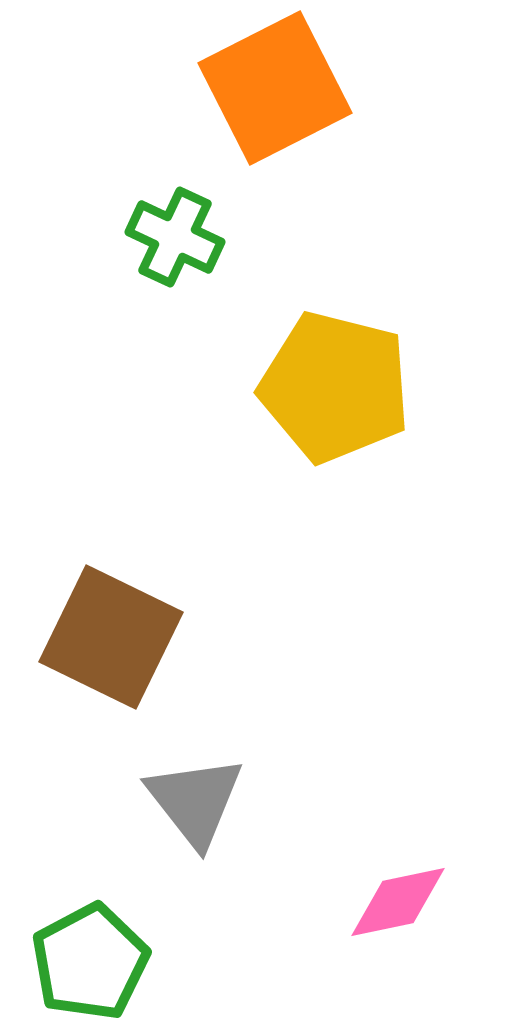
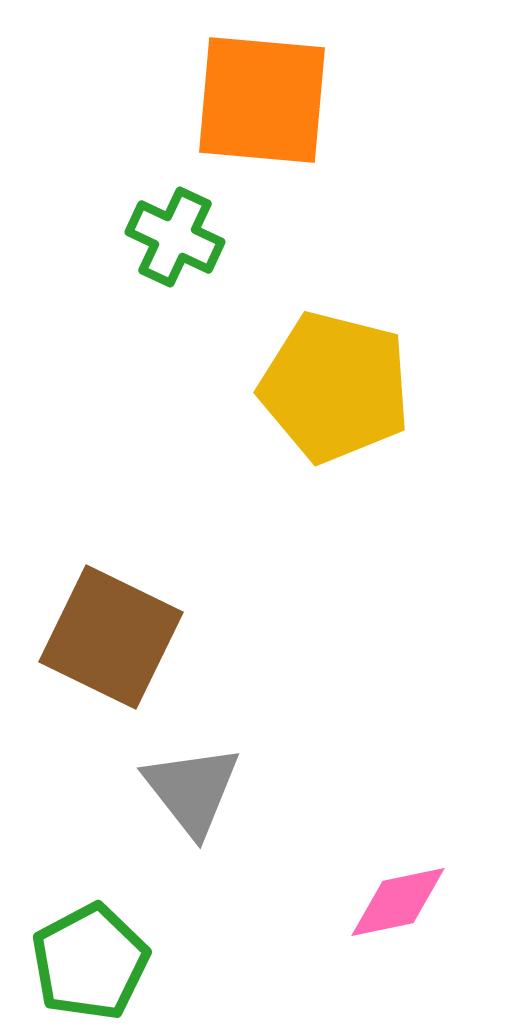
orange square: moved 13 px left, 12 px down; rotated 32 degrees clockwise
gray triangle: moved 3 px left, 11 px up
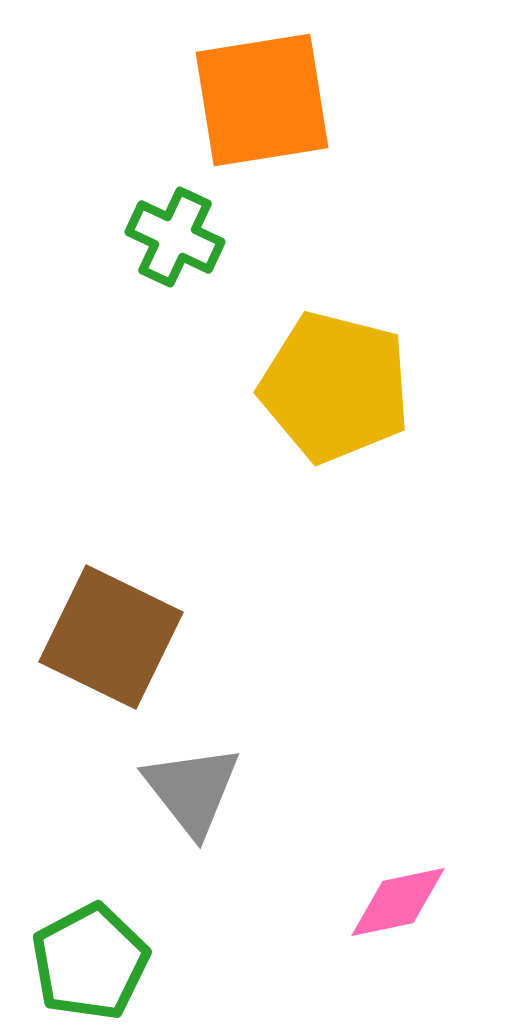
orange square: rotated 14 degrees counterclockwise
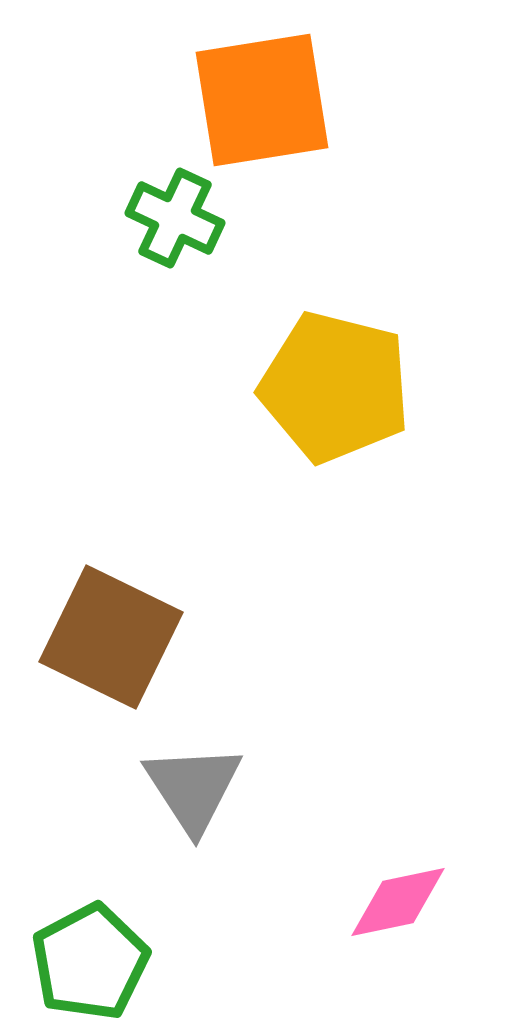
green cross: moved 19 px up
gray triangle: moved 1 px right, 2 px up; rotated 5 degrees clockwise
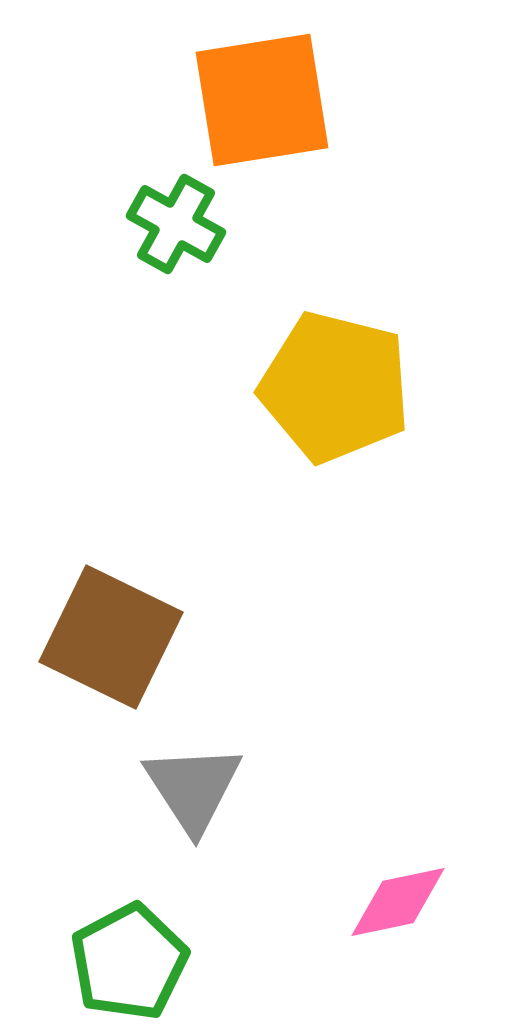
green cross: moved 1 px right, 6 px down; rotated 4 degrees clockwise
green pentagon: moved 39 px right
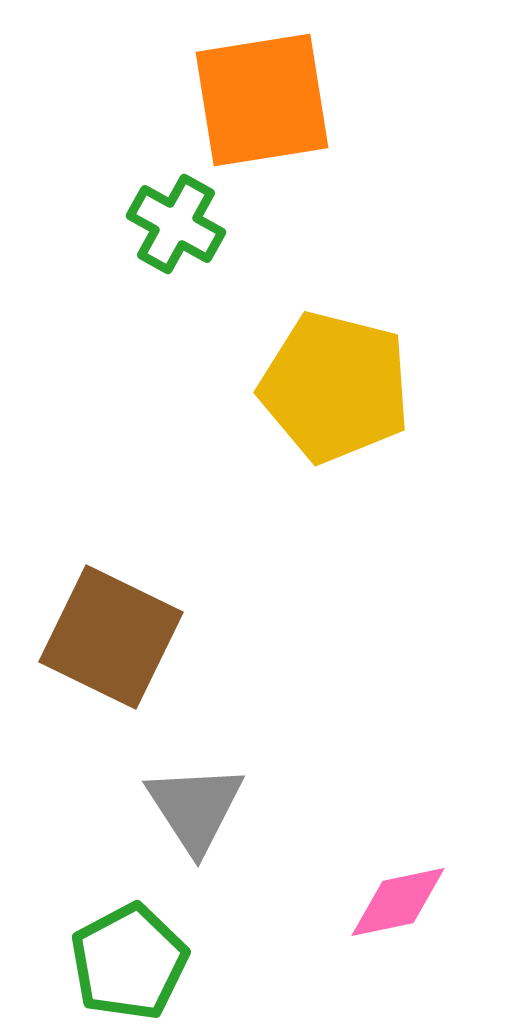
gray triangle: moved 2 px right, 20 px down
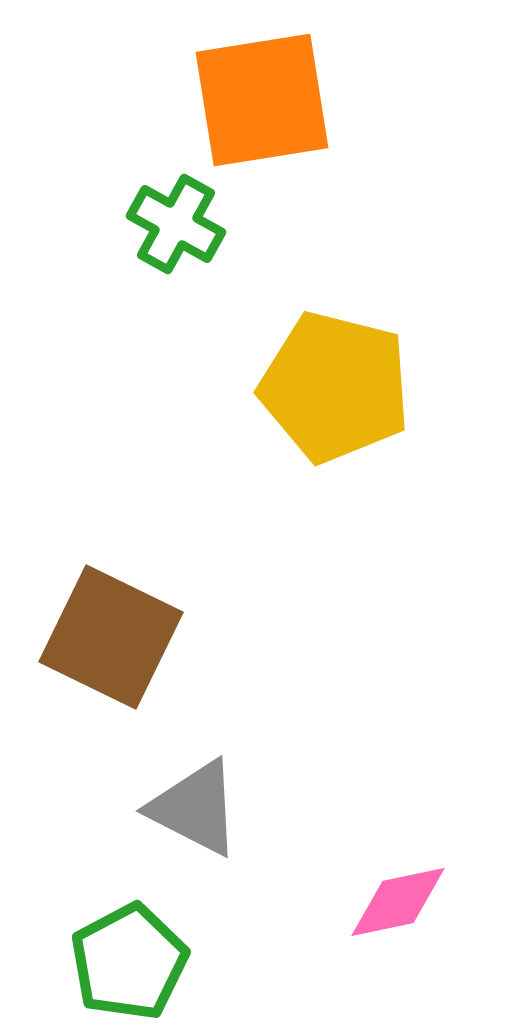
gray triangle: rotated 30 degrees counterclockwise
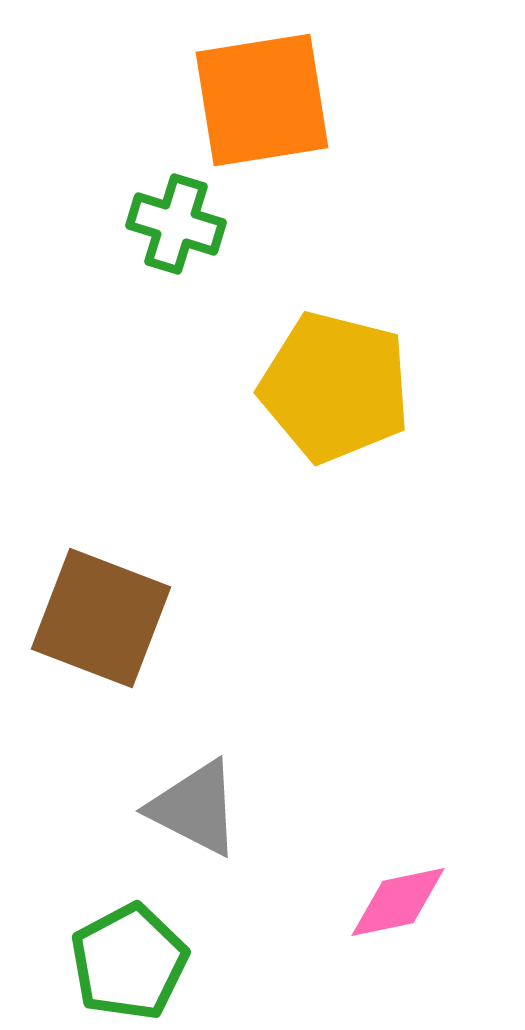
green cross: rotated 12 degrees counterclockwise
brown square: moved 10 px left, 19 px up; rotated 5 degrees counterclockwise
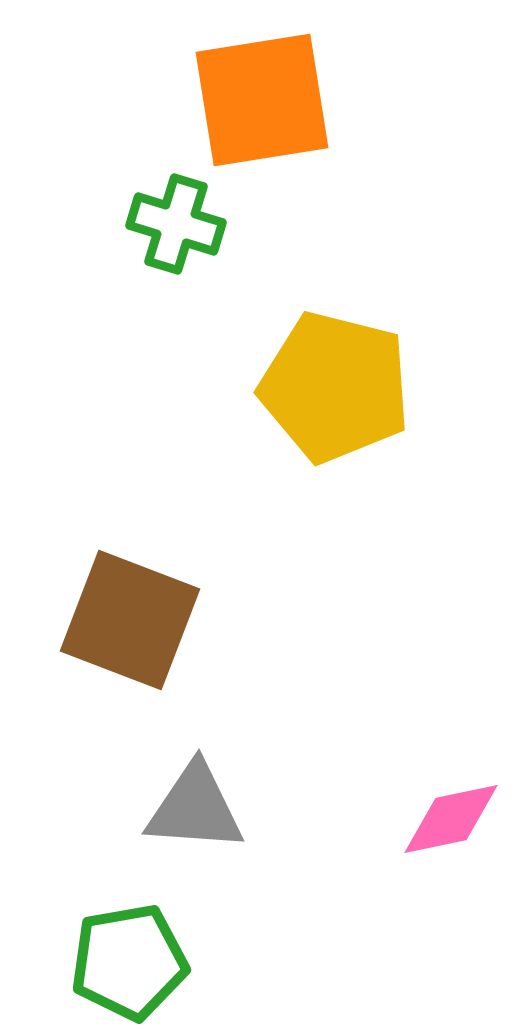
brown square: moved 29 px right, 2 px down
gray triangle: rotated 23 degrees counterclockwise
pink diamond: moved 53 px right, 83 px up
green pentagon: rotated 18 degrees clockwise
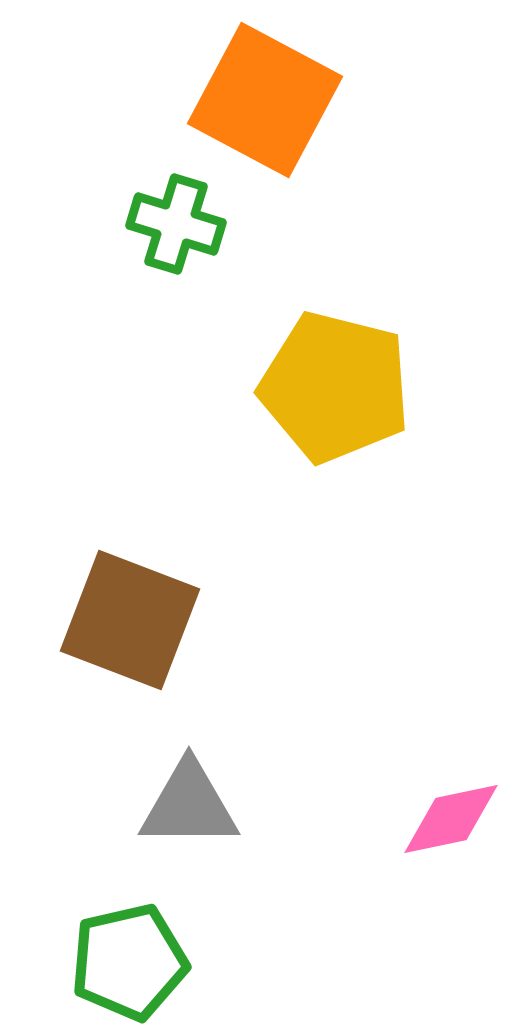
orange square: moved 3 px right; rotated 37 degrees clockwise
gray triangle: moved 6 px left, 3 px up; rotated 4 degrees counterclockwise
green pentagon: rotated 3 degrees counterclockwise
